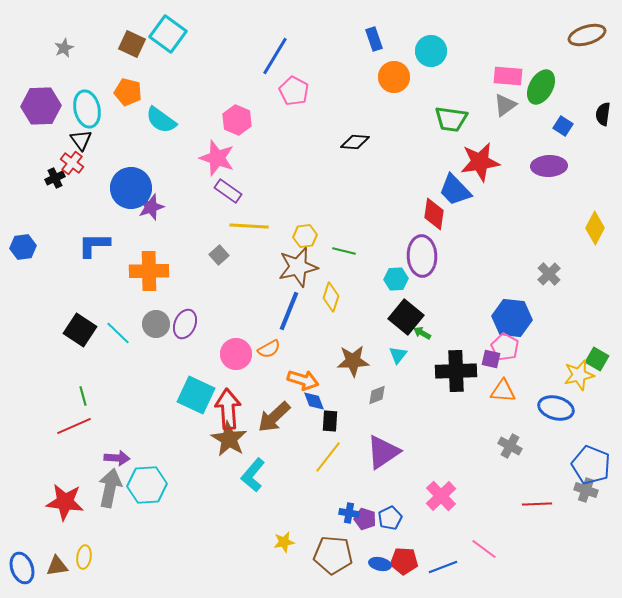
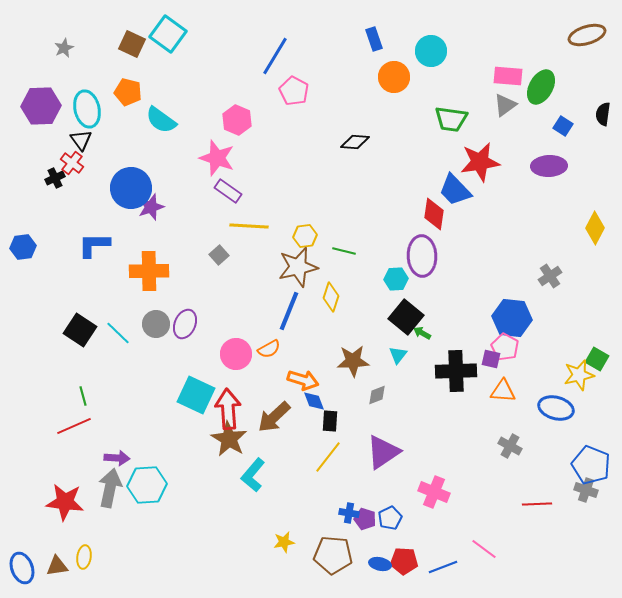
gray cross at (549, 274): moved 1 px right, 2 px down; rotated 10 degrees clockwise
pink cross at (441, 496): moved 7 px left, 4 px up; rotated 24 degrees counterclockwise
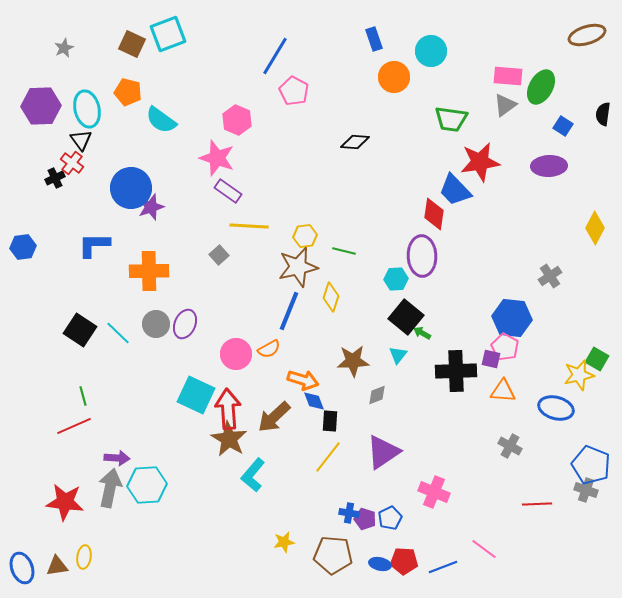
cyan square at (168, 34): rotated 33 degrees clockwise
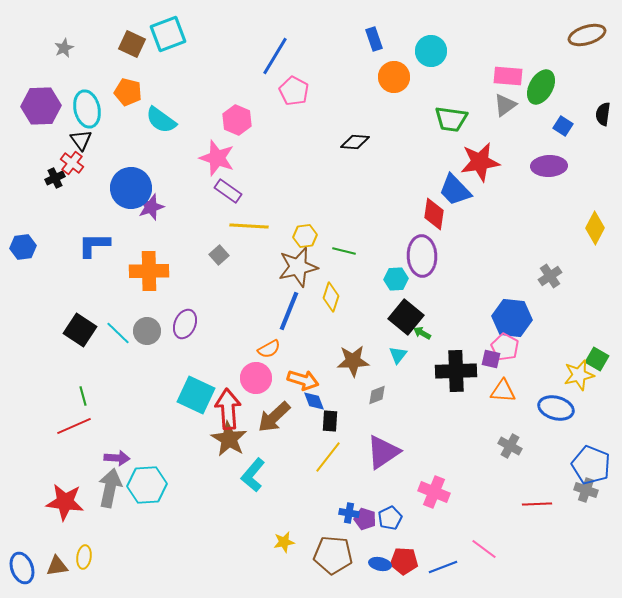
gray circle at (156, 324): moved 9 px left, 7 px down
pink circle at (236, 354): moved 20 px right, 24 px down
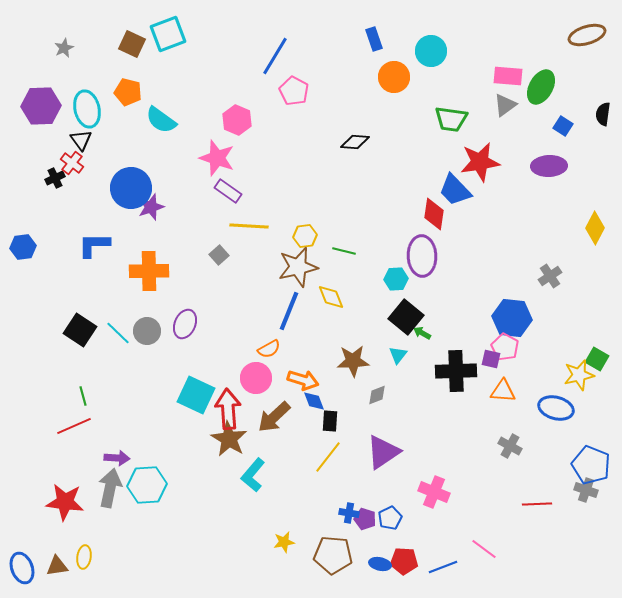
yellow diamond at (331, 297): rotated 40 degrees counterclockwise
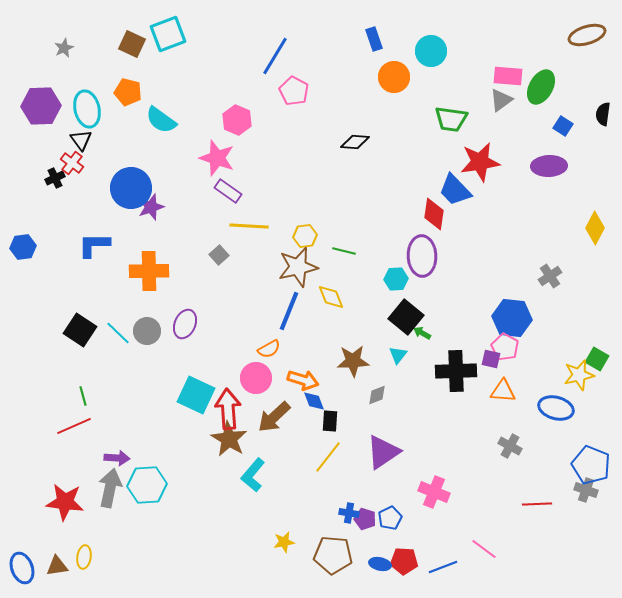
gray triangle at (505, 105): moved 4 px left, 5 px up
